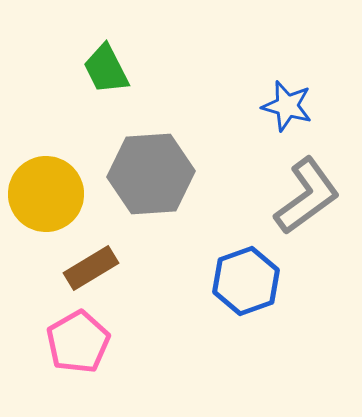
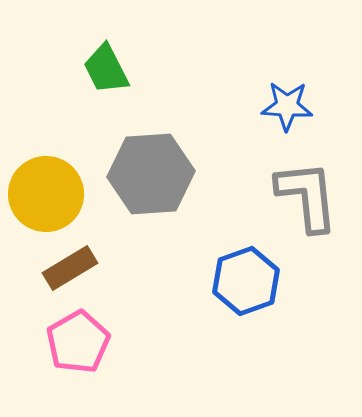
blue star: rotated 12 degrees counterclockwise
gray L-shape: rotated 60 degrees counterclockwise
brown rectangle: moved 21 px left
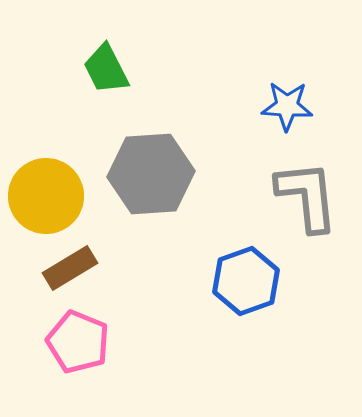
yellow circle: moved 2 px down
pink pentagon: rotated 20 degrees counterclockwise
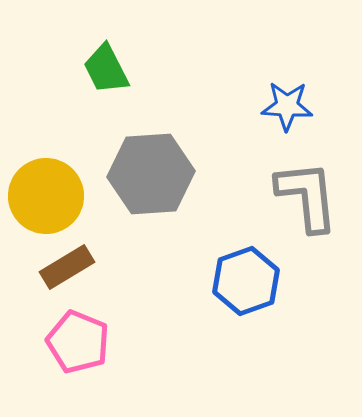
brown rectangle: moved 3 px left, 1 px up
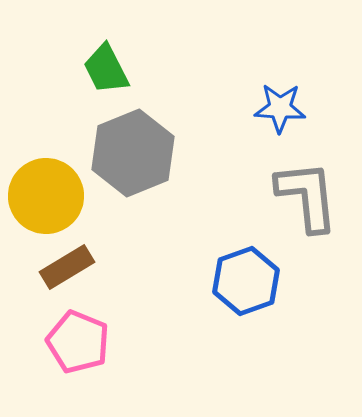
blue star: moved 7 px left, 2 px down
gray hexagon: moved 18 px left, 21 px up; rotated 18 degrees counterclockwise
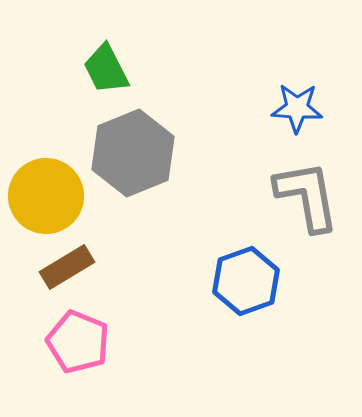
blue star: moved 17 px right
gray L-shape: rotated 4 degrees counterclockwise
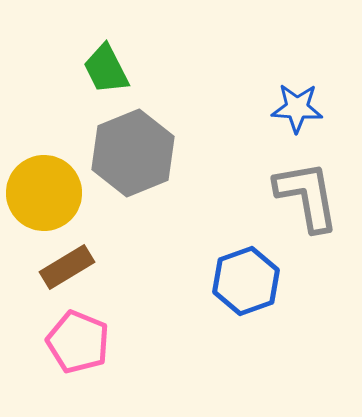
yellow circle: moved 2 px left, 3 px up
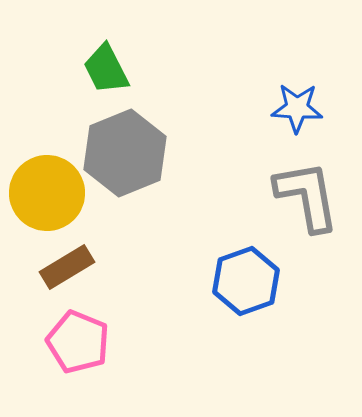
gray hexagon: moved 8 px left
yellow circle: moved 3 px right
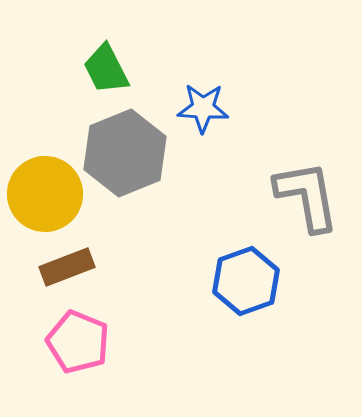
blue star: moved 94 px left
yellow circle: moved 2 px left, 1 px down
brown rectangle: rotated 10 degrees clockwise
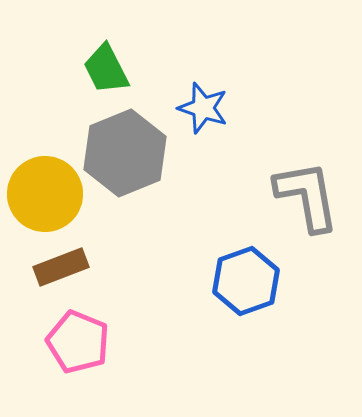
blue star: rotated 15 degrees clockwise
brown rectangle: moved 6 px left
